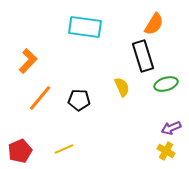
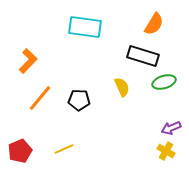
black rectangle: rotated 56 degrees counterclockwise
green ellipse: moved 2 px left, 2 px up
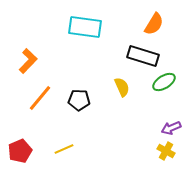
green ellipse: rotated 15 degrees counterclockwise
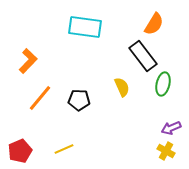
black rectangle: rotated 36 degrees clockwise
green ellipse: moved 1 px left, 2 px down; rotated 45 degrees counterclockwise
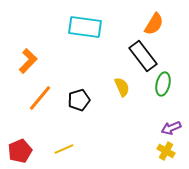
black pentagon: rotated 20 degrees counterclockwise
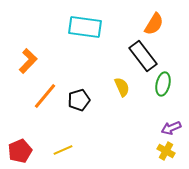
orange line: moved 5 px right, 2 px up
yellow line: moved 1 px left, 1 px down
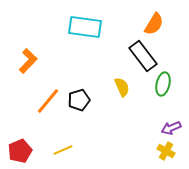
orange line: moved 3 px right, 5 px down
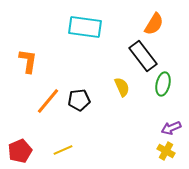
orange L-shape: rotated 35 degrees counterclockwise
black pentagon: rotated 10 degrees clockwise
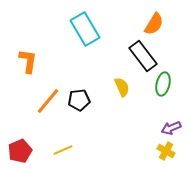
cyan rectangle: moved 2 px down; rotated 52 degrees clockwise
